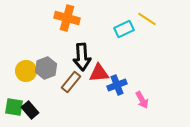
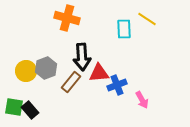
cyan rectangle: rotated 66 degrees counterclockwise
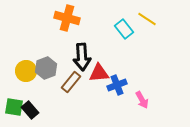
cyan rectangle: rotated 36 degrees counterclockwise
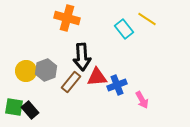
gray hexagon: moved 2 px down
red triangle: moved 2 px left, 4 px down
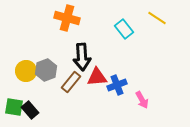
yellow line: moved 10 px right, 1 px up
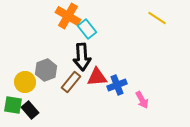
orange cross: moved 1 px right, 2 px up; rotated 15 degrees clockwise
cyan rectangle: moved 37 px left
yellow circle: moved 1 px left, 11 px down
green square: moved 1 px left, 2 px up
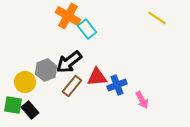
black arrow: moved 13 px left, 5 px down; rotated 56 degrees clockwise
brown rectangle: moved 1 px right, 4 px down
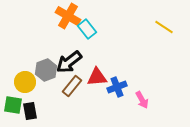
yellow line: moved 7 px right, 9 px down
blue cross: moved 2 px down
black rectangle: moved 1 px down; rotated 30 degrees clockwise
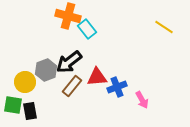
orange cross: rotated 15 degrees counterclockwise
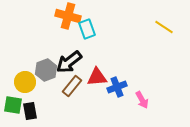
cyan rectangle: rotated 18 degrees clockwise
